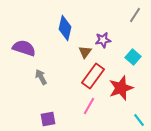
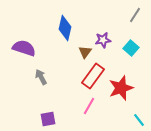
cyan square: moved 2 px left, 9 px up
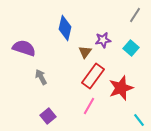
purple square: moved 3 px up; rotated 28 degrees counterclockwise
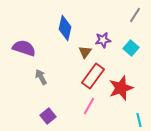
cyan line: rotated 24 degrees clockwise
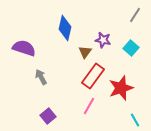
purple star: rotated 21 degrees clockwise
cyan line: moved 4 px left; rotated 16 degrees counterclockwise
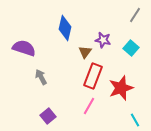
red rectangle: rotated 15 degrees counterclockwise
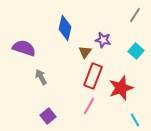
cyan square: moved 5 px right, 3 px down
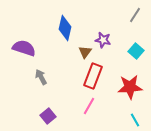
red star: moved 9 px right, 1 px up; rotated 15 degrees clockwise
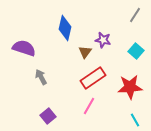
red rectangle: moved 2 px down; rotated 35 degrees clockwise
